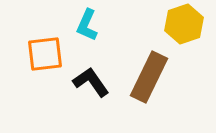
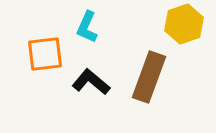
cyan L-shape: moved 2 px down
brown rectangle: rotated 6 degrees counterclockwise
black L-shape: rotated 15 degrees counterclockwise
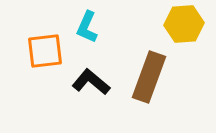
yellow hexagon: rotated 15 degrees clockwise
orange square: moved 3 px up
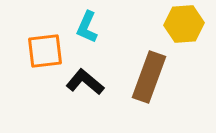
black L-shape: moved 6 px left
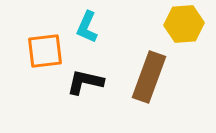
black L-shape: rotated 27 degrees counterclockwise
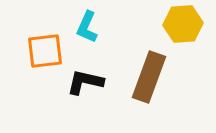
yellow hexagon: moved 1 px left
